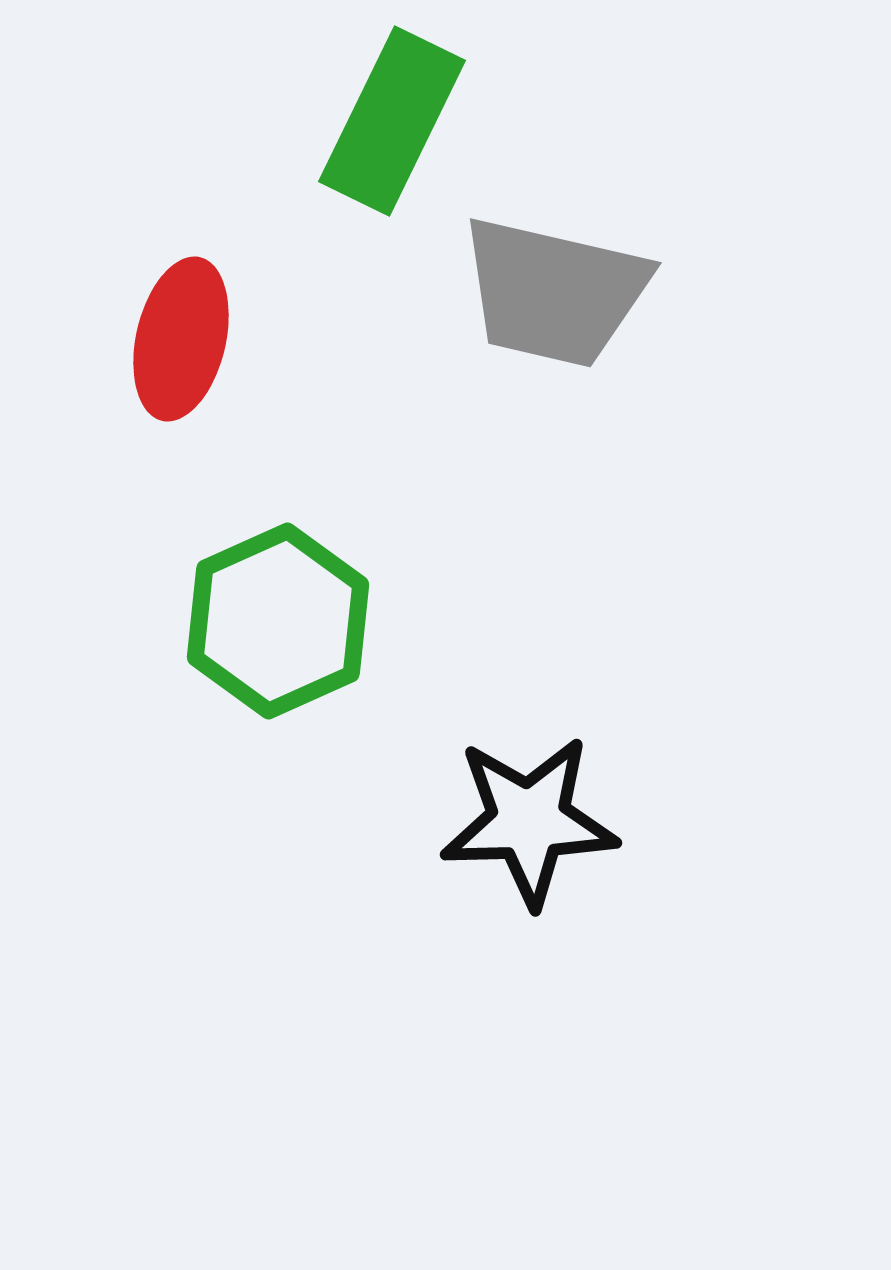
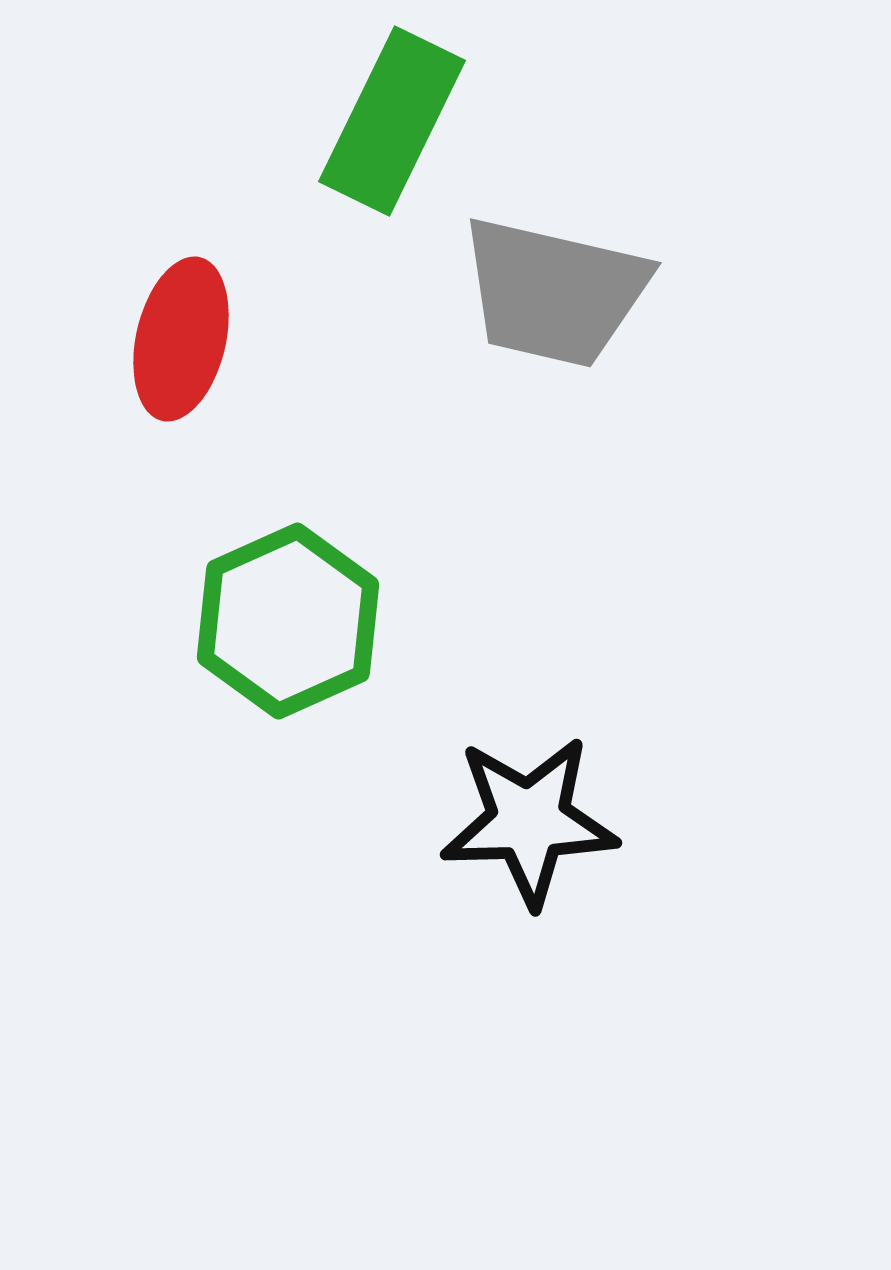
green hexagon: moved 10 px right
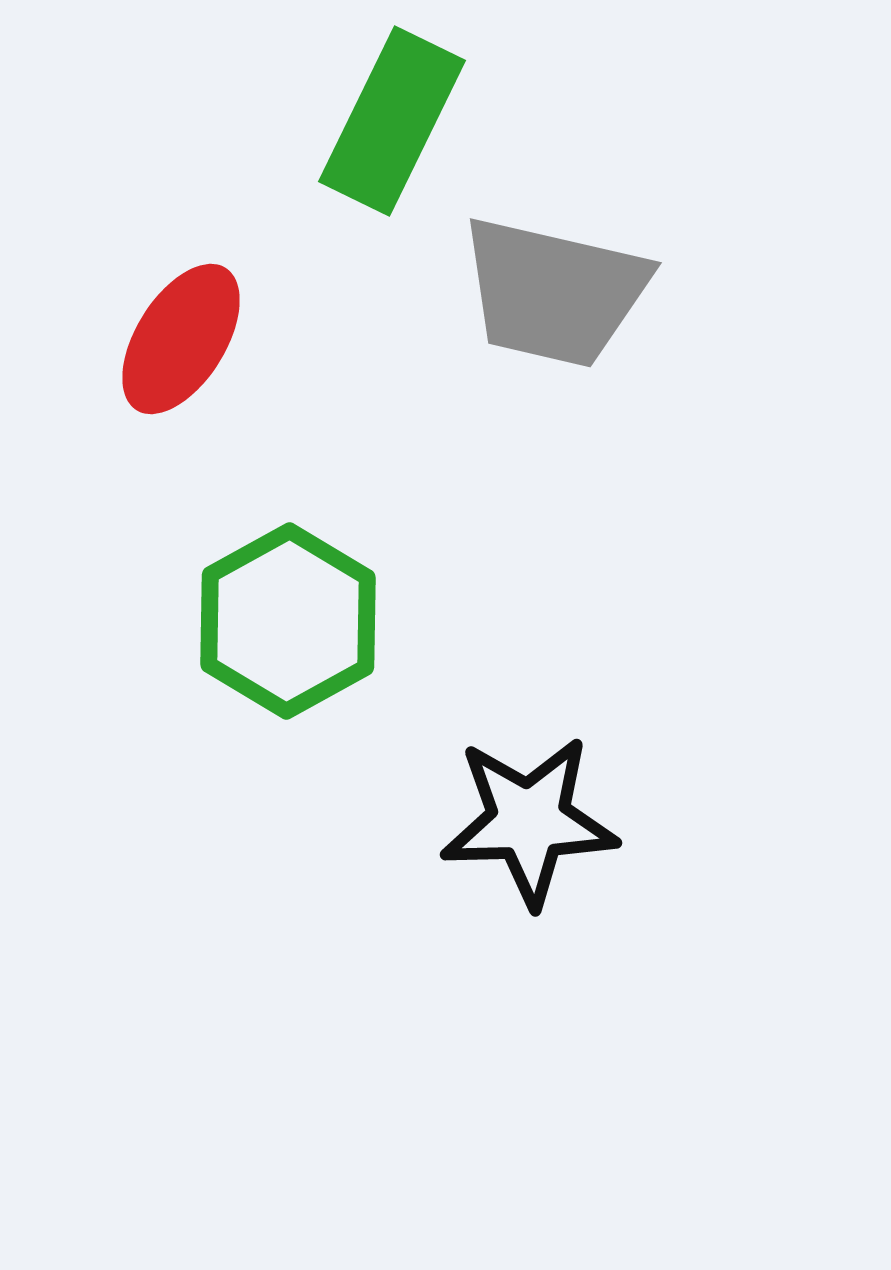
red ellipse: rotated 19 degrees clockwise
green hexagon: rotated 5 degrees counterclockwise
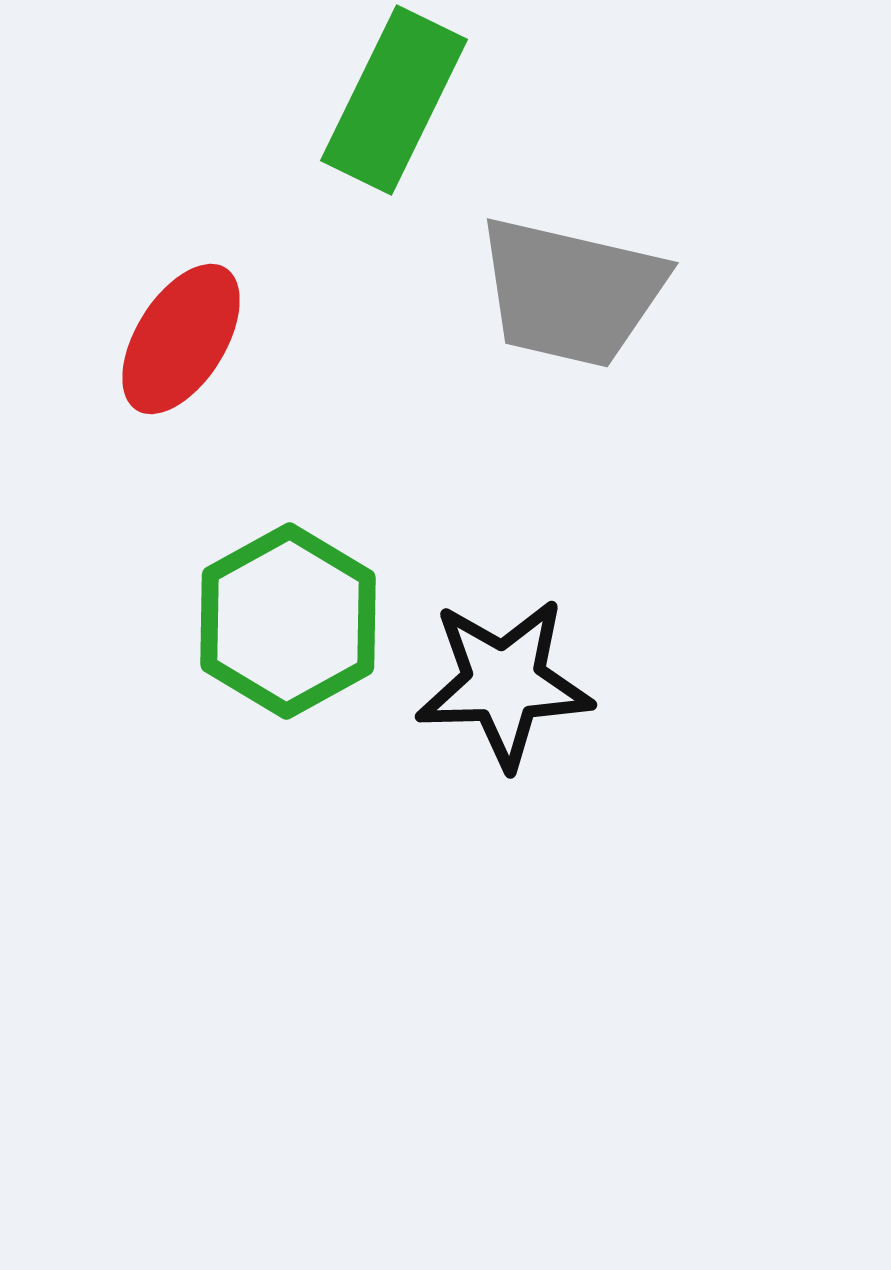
green rectangle: moved 2 px right, 21 px up
gray trapezoid: moved 17 px right
black star: moved 25 px left, 138 px up
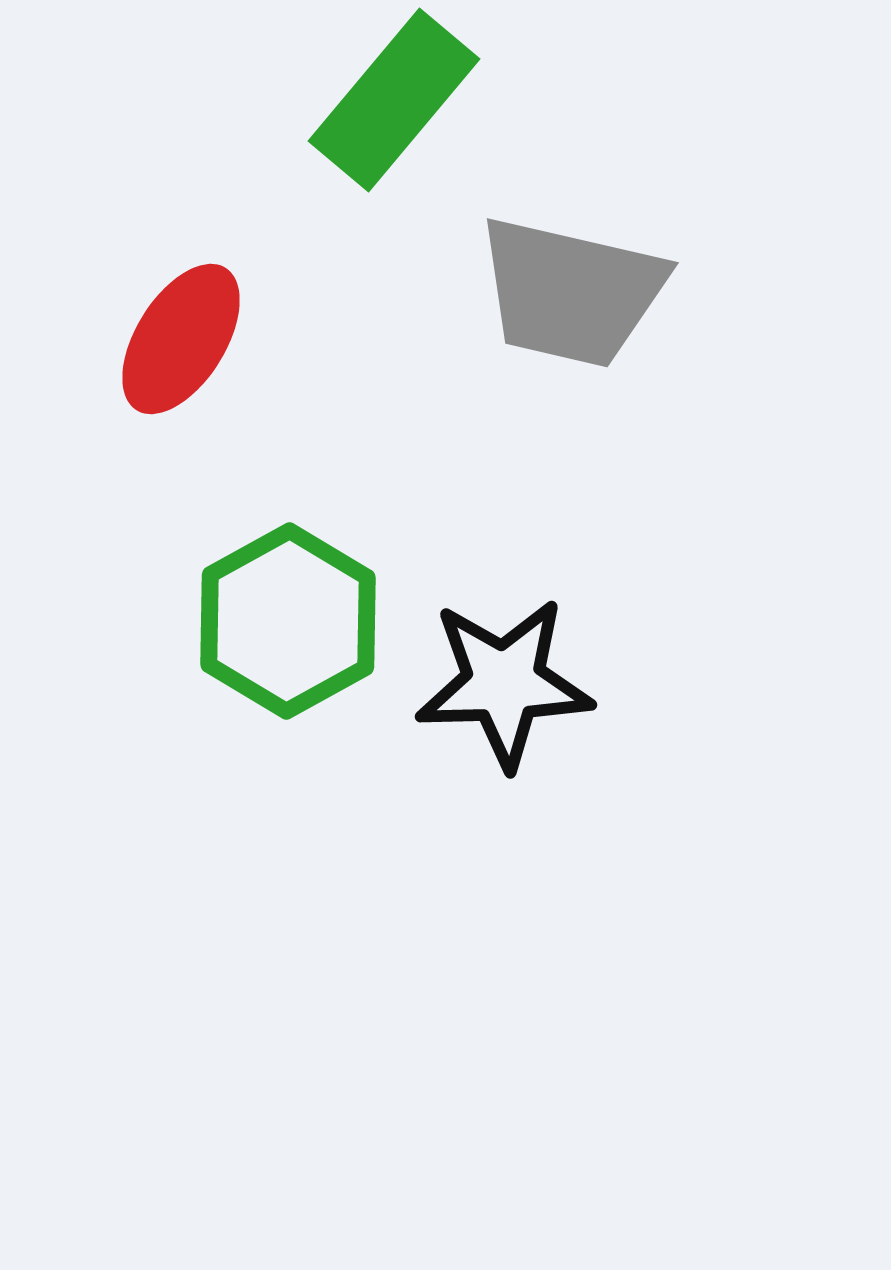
green rectangle: rotated 14 degrees clockwise
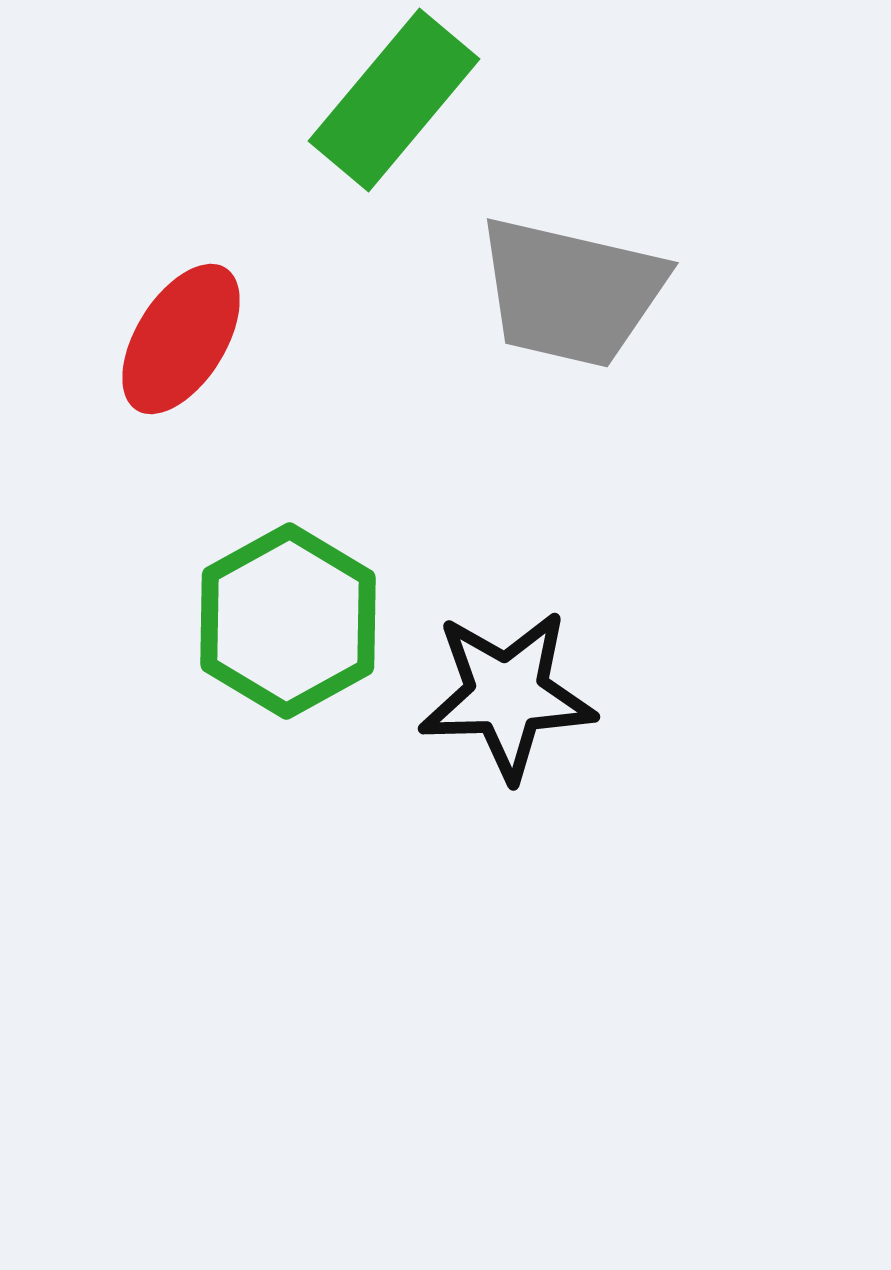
black star: moved 3 px right, 12 px down
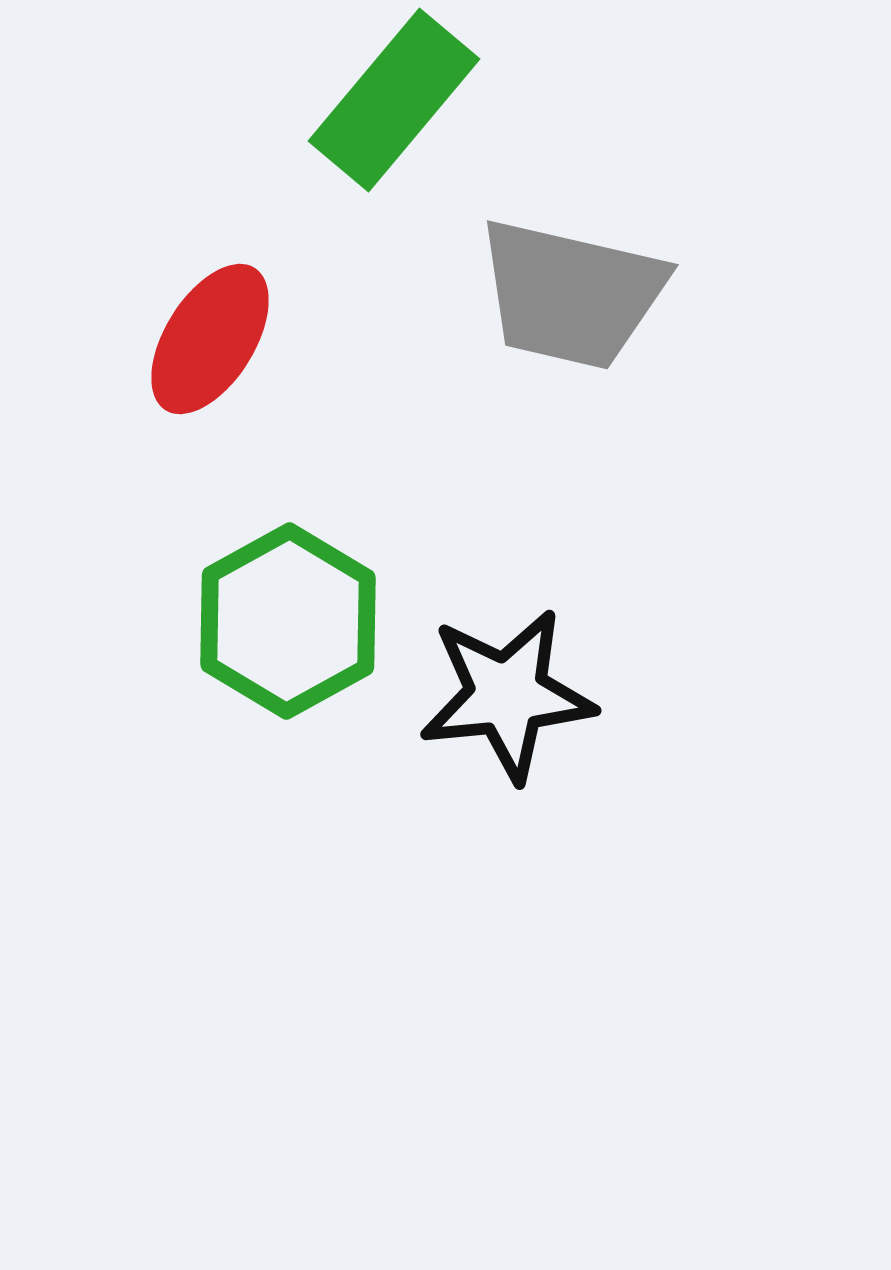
gray trapezoid: moved 2 px down
red ellipse: moved 29 px right
black star: rotated 4 degrees counterclockwise
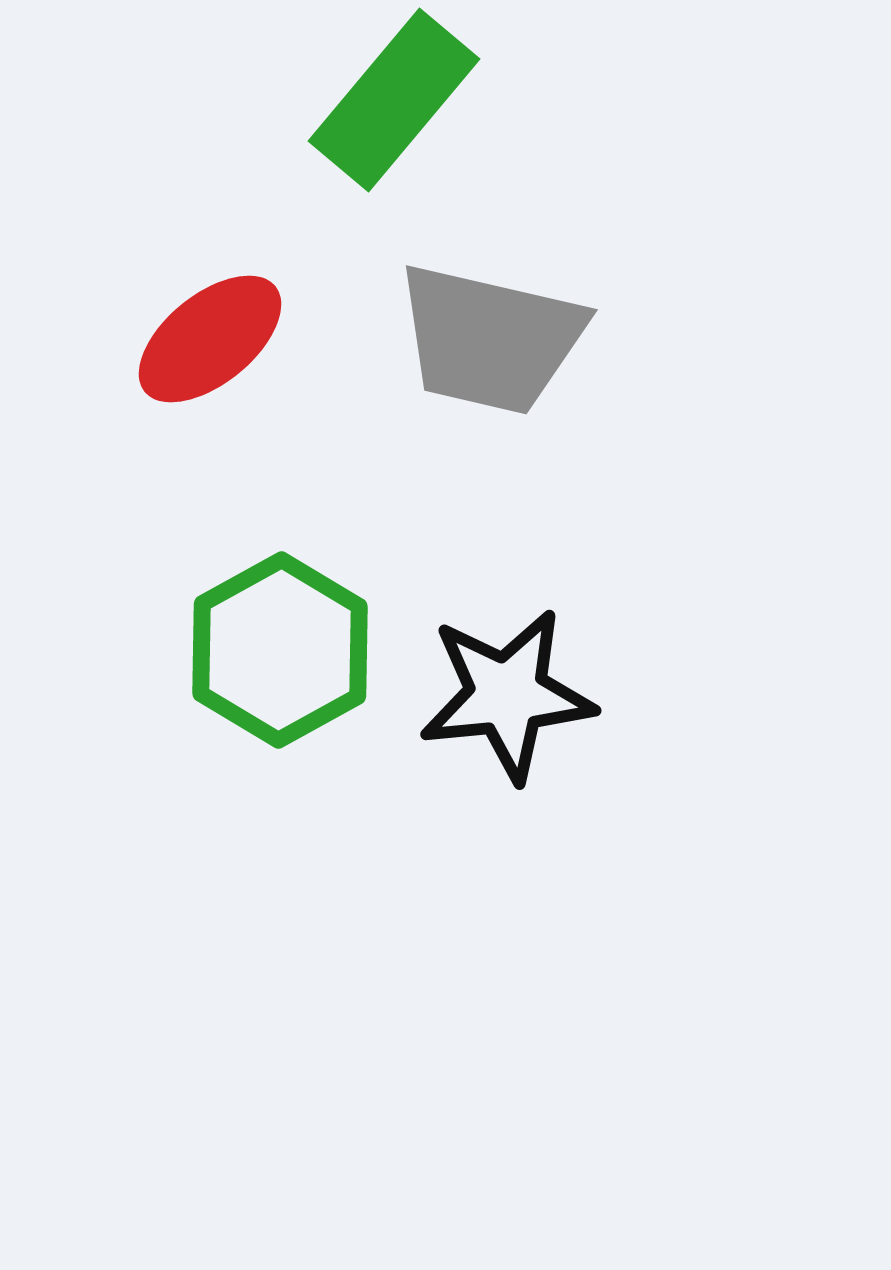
gray trapezoid: moved 81 px left, 45 px down
red ellipse: rotated 19 degrees clockwise
green hexagon: moved 8 px left, 29 px down
